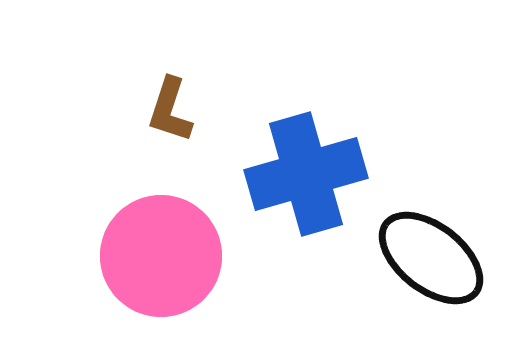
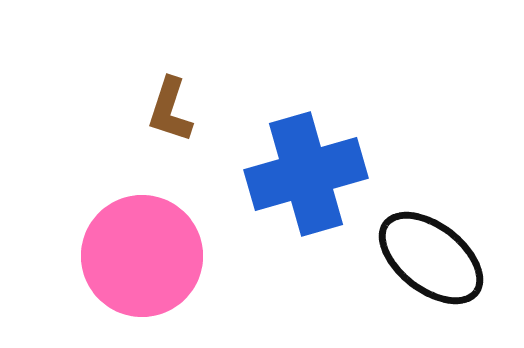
pink circle: moved 19 px left
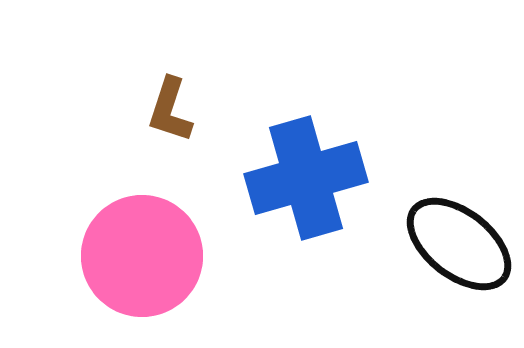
blue cross: moved 4 px down
black ellipse: moved 28 px right, 14 px up
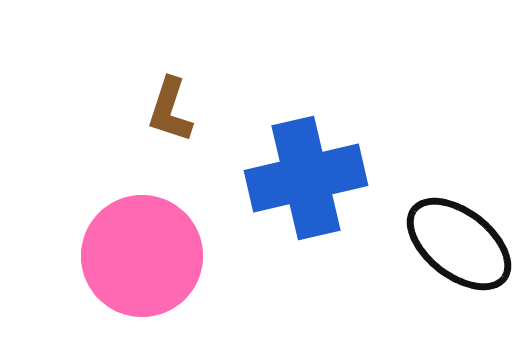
blue cross: rotated 3 degrees clockwise
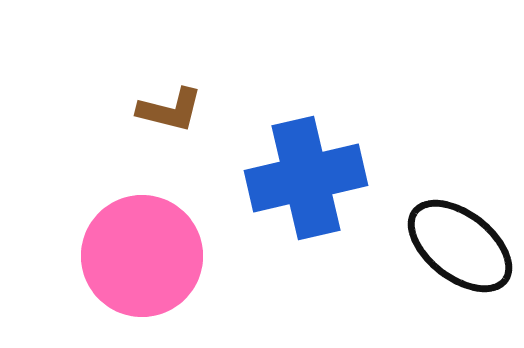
brown L-shape: rotated 94 degrees counterclockwise
black ellipse: moved 1 px right, 2 px down
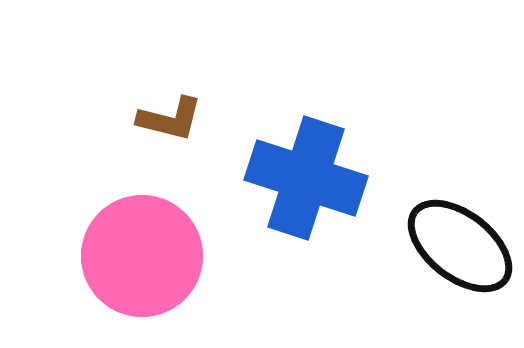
brown L-shape: moved 9 px down
blue cross: rotated 31 degrees clockwise
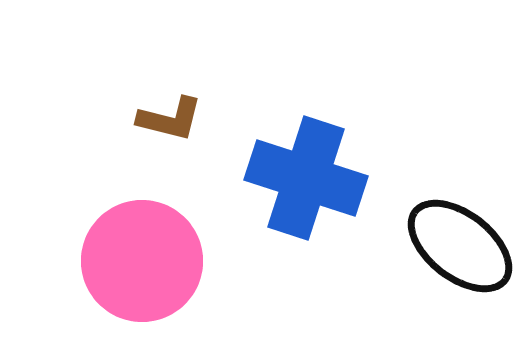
pink circle: moved 5 px down
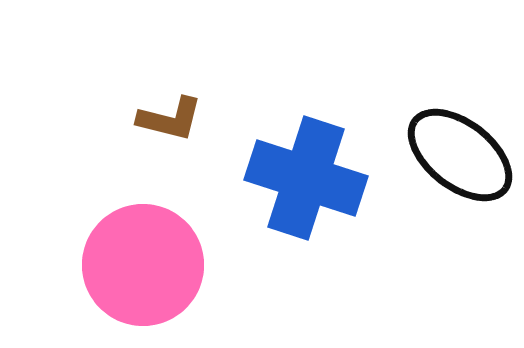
black ellipse: moved 91 px up
pink circle: moved 1 px right, 4 px down
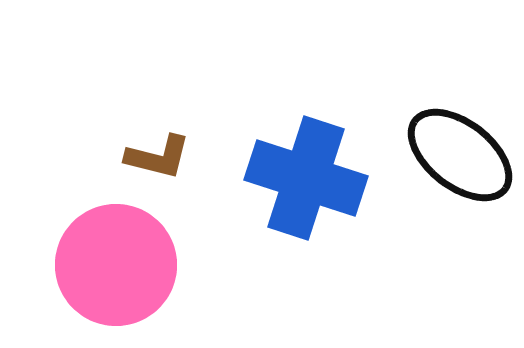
brown L-shape: moved 12 px left, 38 px down
pink circle: moved 27 px left
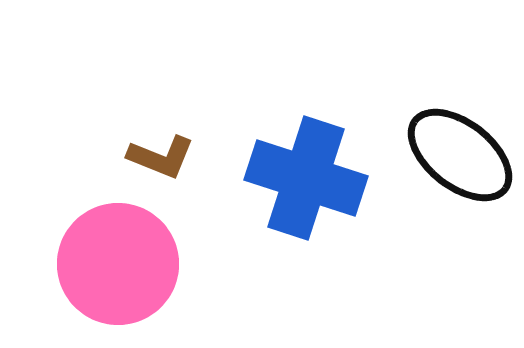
brown L-shape: moved 3 px right; rotated 8 degrees clockwise
pink circle: moved 2 px right, 1 px up
